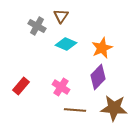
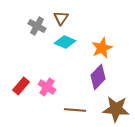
brown triangle: moved 2 px down
cyan diamond: moved 1 px left, 2 px up
pink cross: moved 14 px left
brown star: moved 2 px right, 1 px down
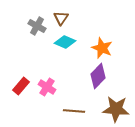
orange star: rotated 25 degrees counterclockwise
purple diamond: moved 1 px up
brown line: moved 1 px left, 1 px down
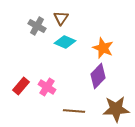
orange star: moved 1 px right
brown star: rotated 8 degrees counterclockwise
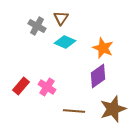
purple diamond: rotated 10 degrees clockwise
brown star: moved 3 px left; rotated 16 degrees counterclockwise
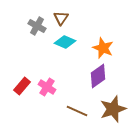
red rectangle: moved 1 px right
brown line: moved 3 px right; rotated 20 degrees clockwise
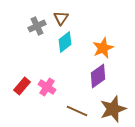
gray cross: rotated 36 degrees clockwise
cyan diamond: rotated 60 degrees counterclockwise
orange star: rotated 25 degrees clockwise
